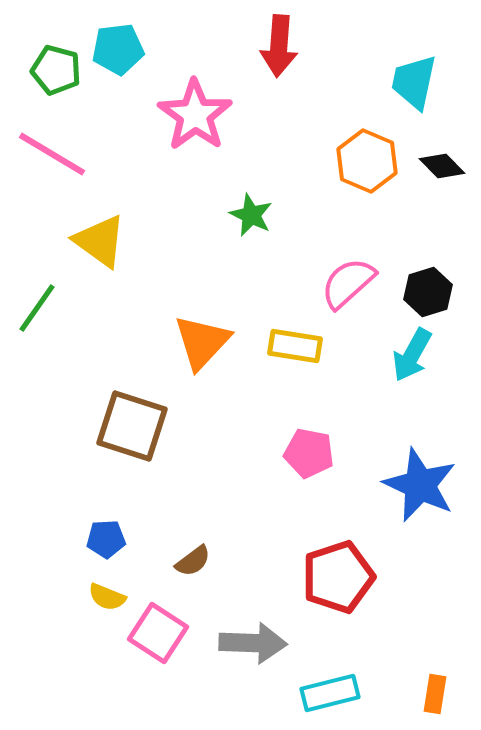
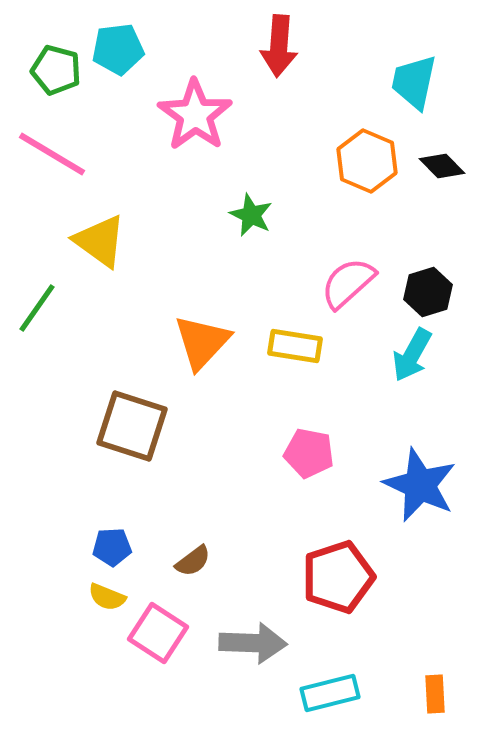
blue pentagon: moved 6 px right, 8 px down
orange rectangle: rotated 12 degrees counterclockwise
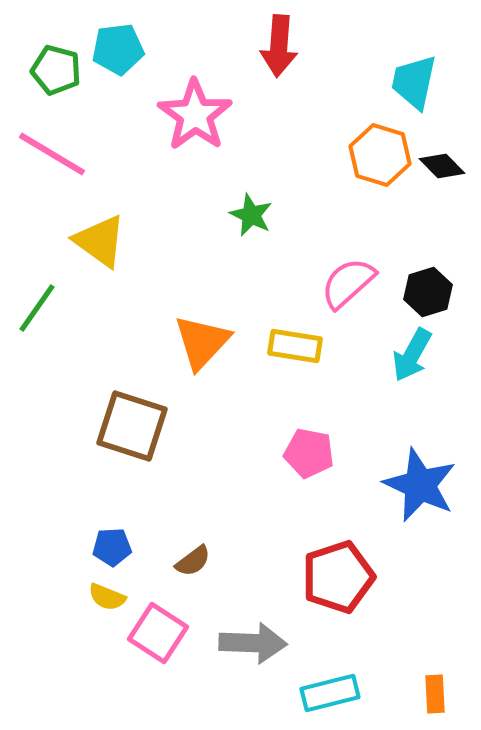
orange hexagon: moved 13 px right, 6 px up; rotated 6 degrees counterclockwise
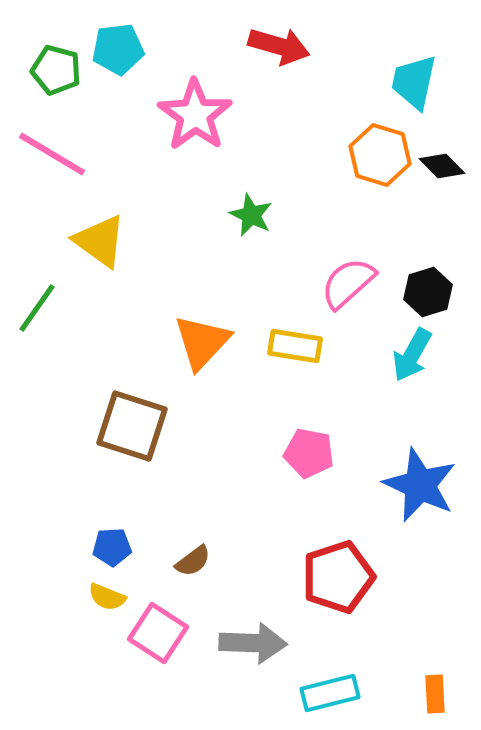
red arrow: rotated 78 degrees counterclockwise
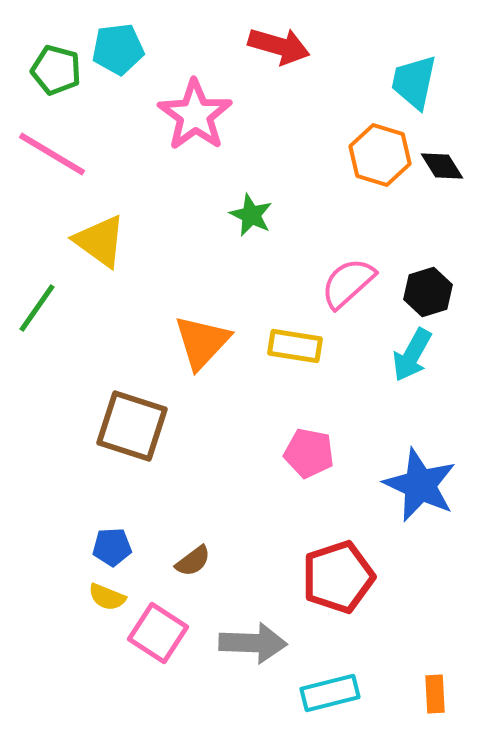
black diamond: rotated 12 degrees clockwise
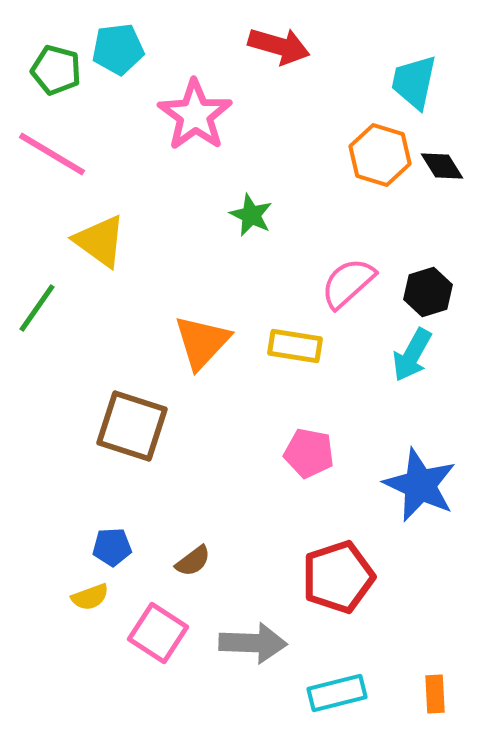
yellow semicircle: moved 17 px left; rotated 42 degrees counterclockwise
cyan rectangle: moved 7 px right
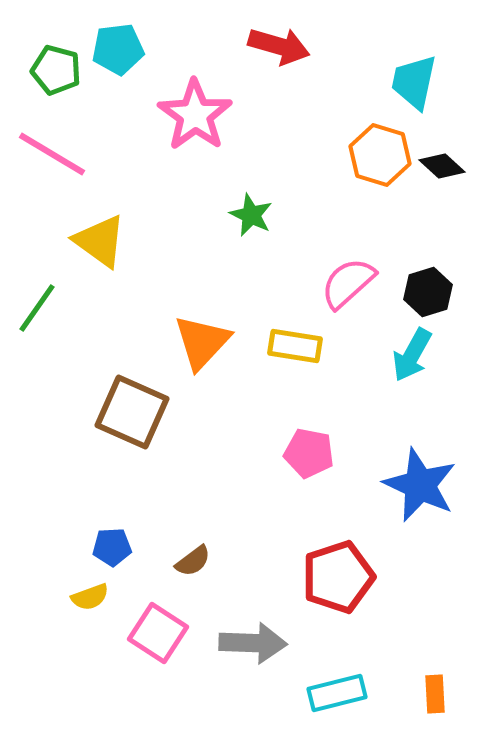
black diamond: rotated 15 degrees counterclockwise
brown square: moved 14 px up; rotated 6 degrees clockwise
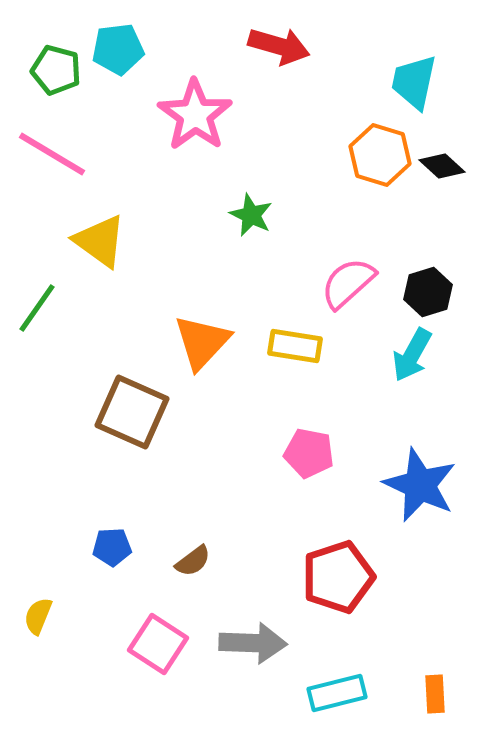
yellow semicircle: moved 52 px left, 19 px down; rotated 132 degrees clockwise
pink square: moved 11 px down
